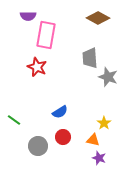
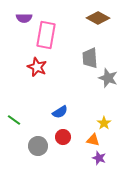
purple semicircle: moved 4 px left, 2 px down
gray star: moved 1 px down
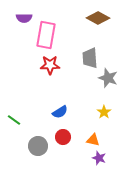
red star: moved 13 px right, 2 px up; rotated 24 degrees counterclockwise
yellow star: moved 11 px up
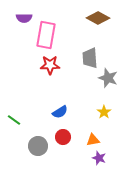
orange triangle: rotated 24 degrees counterclockwise
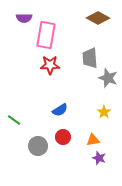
blue semicircle: moved 2 px up
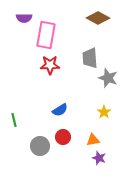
green line: rotated 40 degrees clockwise
gray circle: moved 2 px right
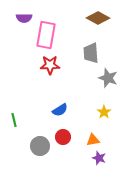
gray trapezoid: moved 1 px right, 5 px up
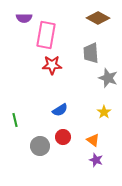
red star: moved 2 px right
green line: moved 1 px right
orange triangle: rotated 48 degrees clockwise
purple star: moved 3 px left, 2 px down
